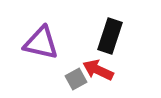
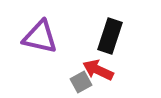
purple triangle: moved 1 px left, 6 px up
gray square: moved 5 px right, 3 px down
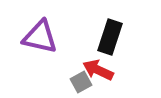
black rectangle: moved 1 px down
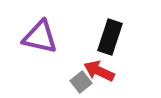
red arrow: moved 1 px right, 1 px down
gray square: rotated 10 degrees counterclockwise
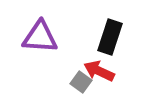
purple triangle: rotated 9 degrees counterclockwise
gray square: rotated 15 degrees counterclockwise
